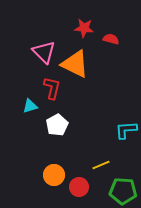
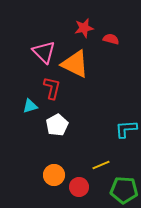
red star: rotated 18 degrees counterclockwise
cyan L-shape: moved 1 px up
green pentagon: moved 1 px right, 1 px up
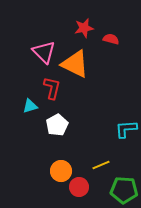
orange circle: moved 7 px right, 4 px up
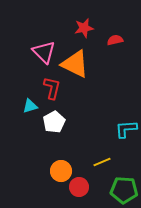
red semicircle: moved 4 px right, 1 px down; rotated 28 degrees counterclockwise
white pentagon: moved 3 px left, 3 px up
yellow line: moved 1 px right, 3 px up
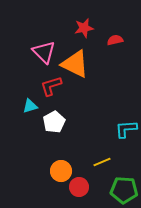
red L-shape: moved 1 px left, 2 px up; rotated 120 degrees counterclockwise
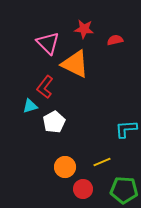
red star: moved 1 px down; rotated 18 degrees clockwise
pink triangle: moved 4 px right, 9 px up
red L-shape: moved 6 px left, 1 px down; rotated 35 degrees counterclockwise
orange circle: moved 4 px right, 4 px up
red circle: moved 4 px right, 2 px down
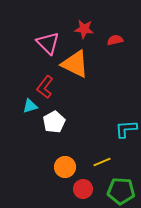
green pentagon: moved 3 px left, 1 px down
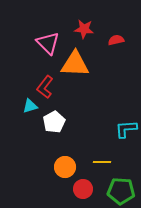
red semicircle: moved 1 px right
orange triangle: rotated 24 degrees counterclockwise
yellow line: rotated 24 degrees clockwise
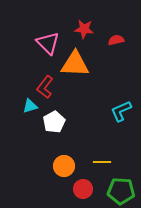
cyan L-shape: moved 5 px left, 18 px up; rotated 20 degrees counterclockwise
orange circle: moved 1 px left, 1 px up
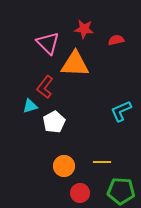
red circle: moved 3 px left, 4 px down
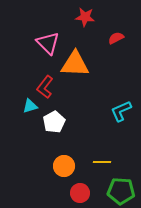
red star: moved 1 px right, 12 px up
red semicircle: moved 2 px up; rotated 14 degrees counterclockwise
